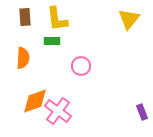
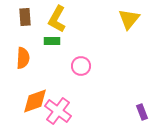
yellow L-shape: rotated 36 degrees clockwise
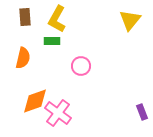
yellow triangle: moved 1 px right, 1 px down
orange semicircle: rotated 10 degrees clockwise
pink cross: moved 2 px down
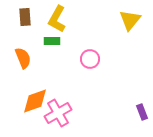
orange semicircle: rotated 35 degrees counterclockwise
pink circle: moved 9 px right, 7 px up
pink cross: rotated 24 degrees clockwise
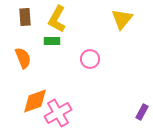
yellow triangle: moved 8 px left, 1 px up
purple rectangle: rotated 49 degrees clockwise
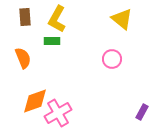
yellow triangle: rotated 30 degrees counterclockwise
pink circle: moved 22 px right
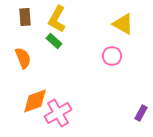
yellow triangle: moved 1 px right, 5 px down; rotated 10 degrees counterclockwise
green rectangle: moved 2 px right; rotated 42 degrees clockwise
pink circle: moved 3 px up
purple rectangle: moved 1 px left, 1 px down
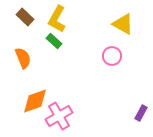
brown rectangle: rotated 42 degrees counterclockwise
pink cross: moved 1 px right, 3 px down
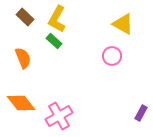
orange diamond: moved 14 px left, 2 px down; rotated 72 degrees clockwise
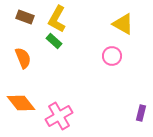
brown rectangle: rotated 24 degrees counterclockwise
purple rectangle: rotated 14 degrees counterclockwise
